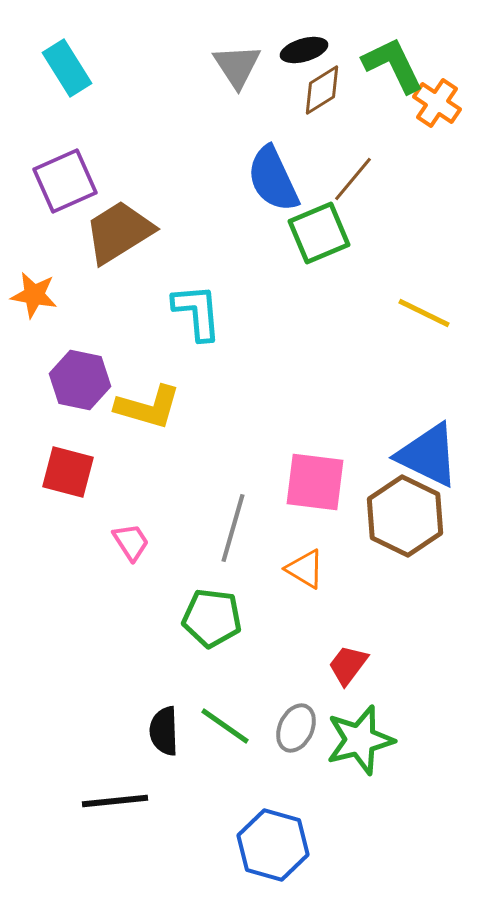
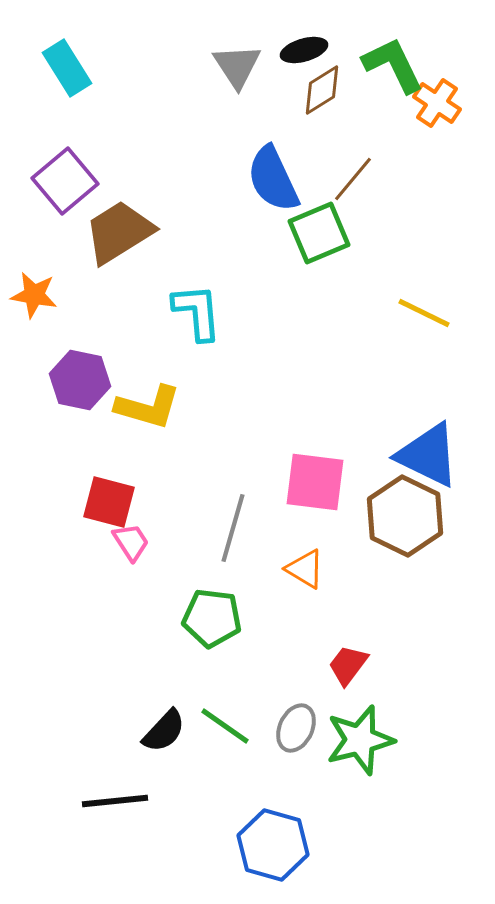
purple square: rotated 16 degrees counterclockwise
red square: moved 41 px right, 30 px down
black semicircle: rotated 135 degrees counterclockwise
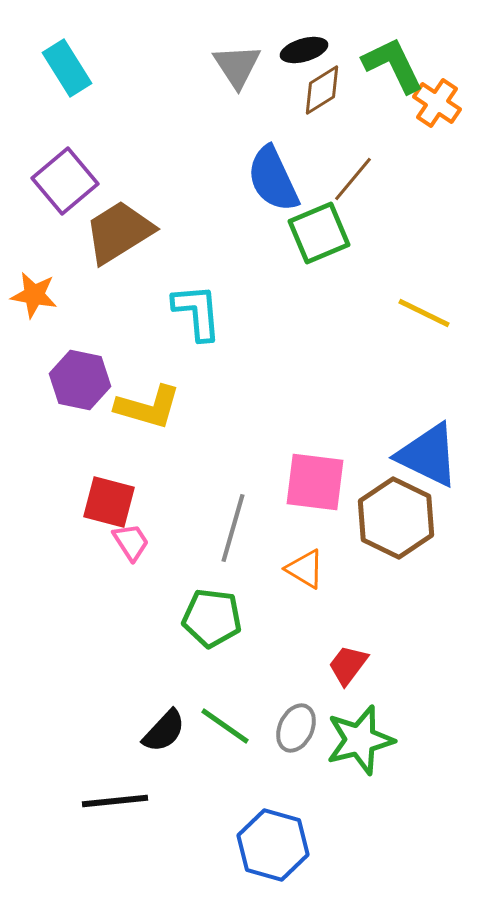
brown hexagon: moved 9 px left, 2 px down
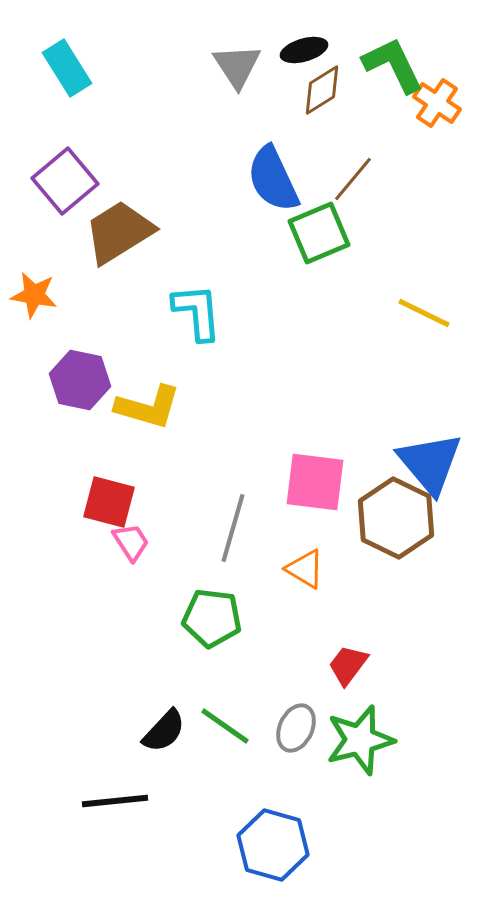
blue triangle: moved 2 px right, 8 px down; rotated 24 degrees clockwise
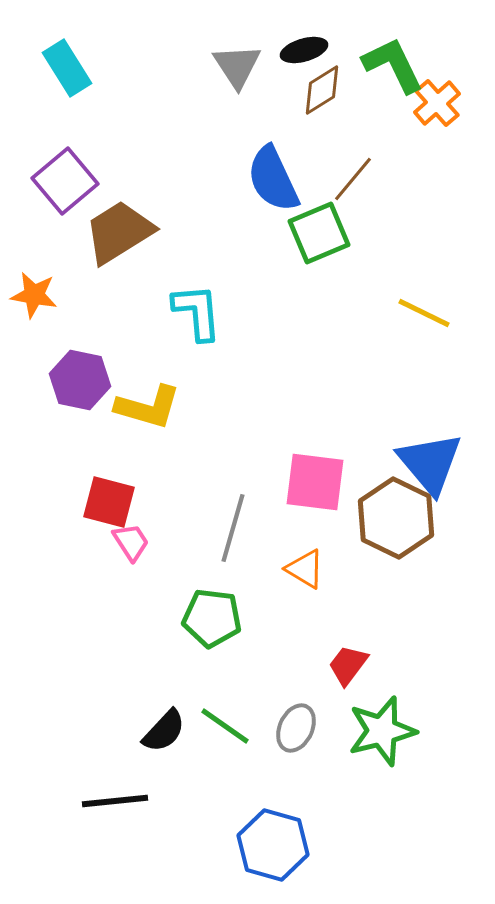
orange cross: rotated 15 degrees clockwise
green star: moved 22 px right, 9 px up
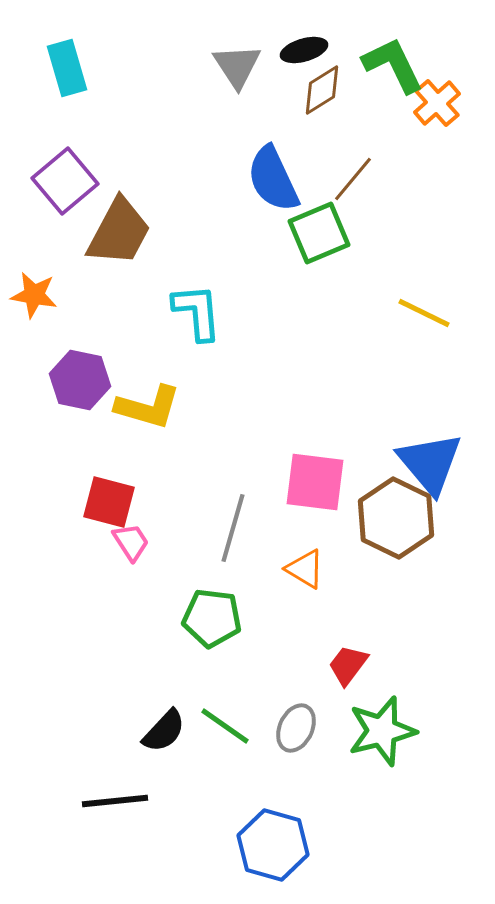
cyan rectangle: rotated 16 degrees clockwise
brown trapezoid: rotated 150 degrees clockwise
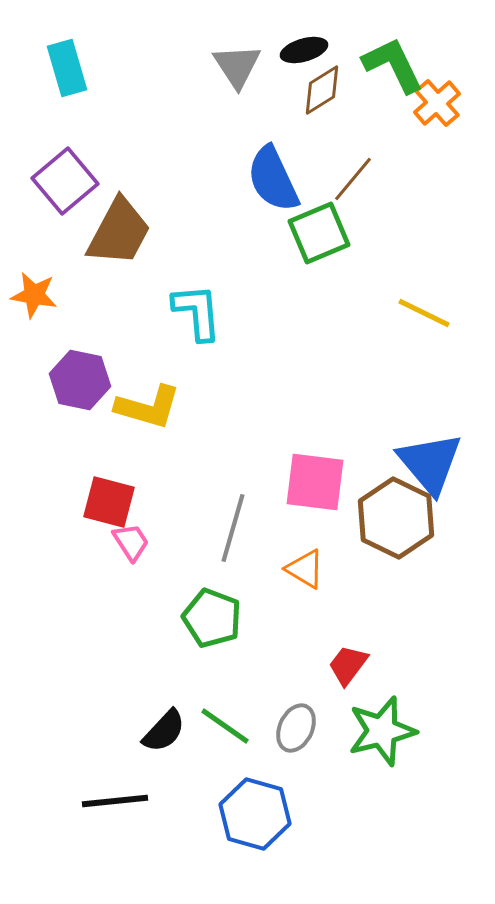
green pentagon: rotated 14 degrees clockwise
blue hexagon: moved 18 px left, 31 px up
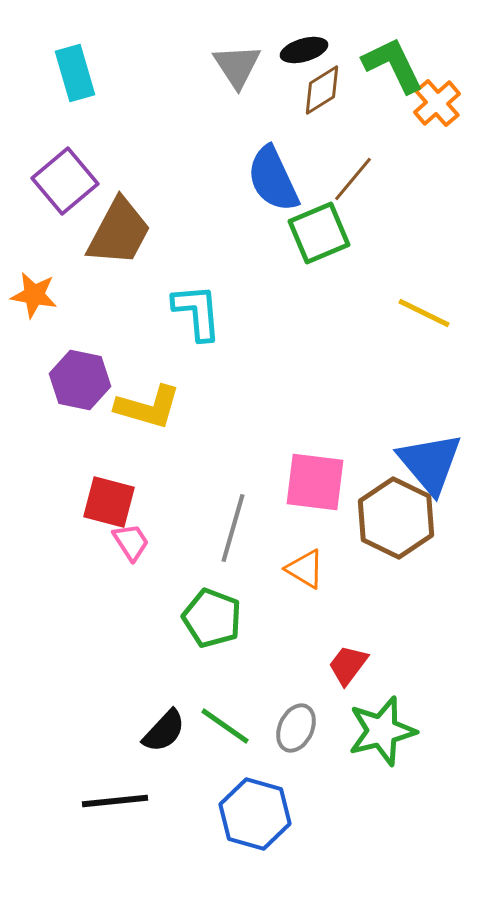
cyan rectangle: moved 8 px right, 5 px down
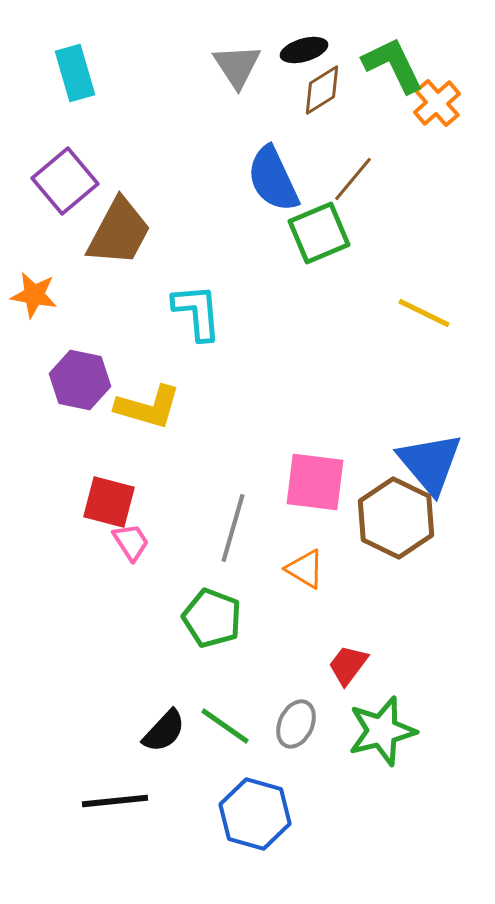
gray ellipse: moved 4 px up
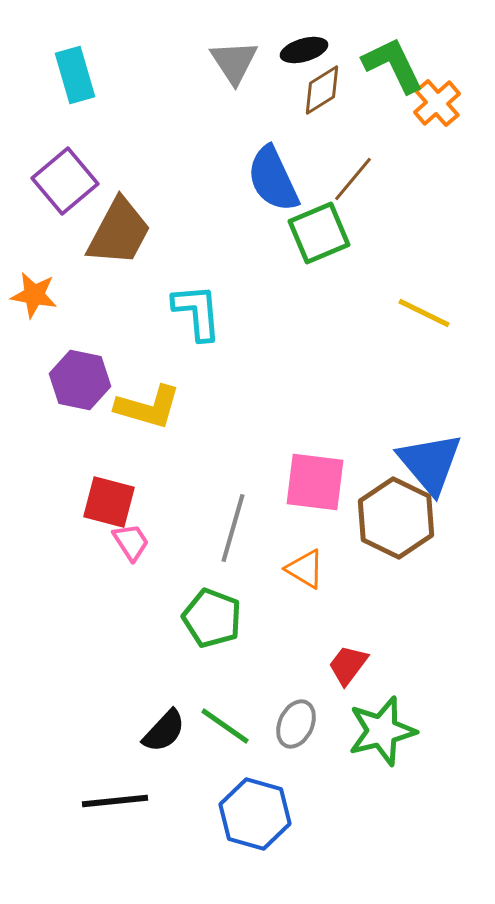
gray triangle: moved 3 px left, 4 px up
cyan rectangle: moved 2 px down
